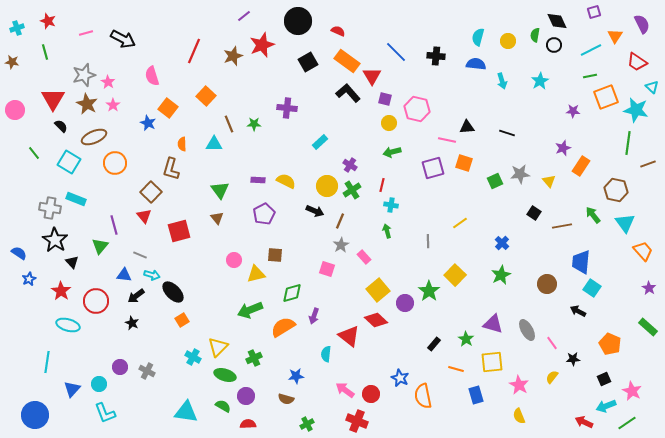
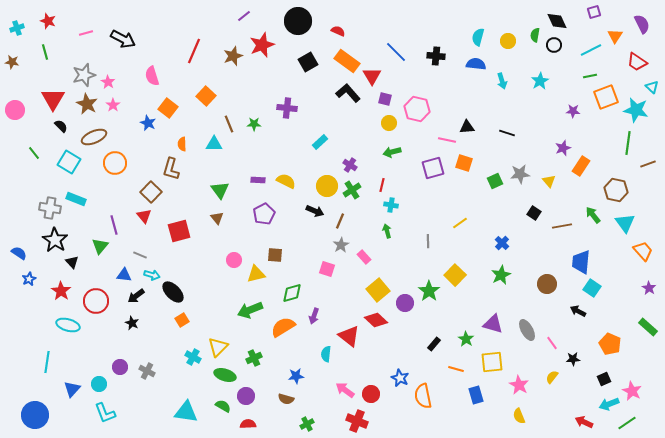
cyan arrow at (606, 406): moved 3 px right, 2 px up
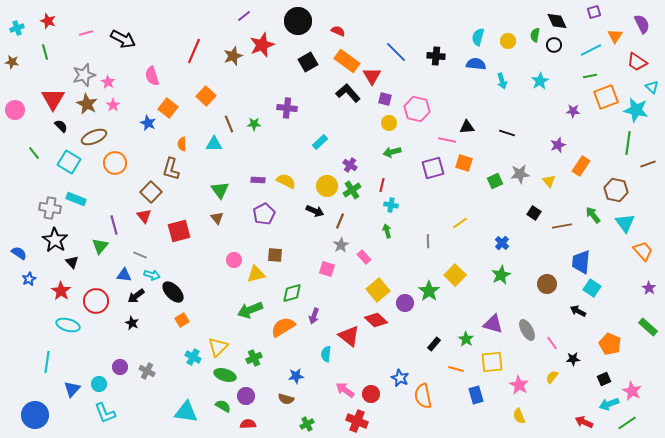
purple star at (563, 148): moved 5 px left, 3 px up
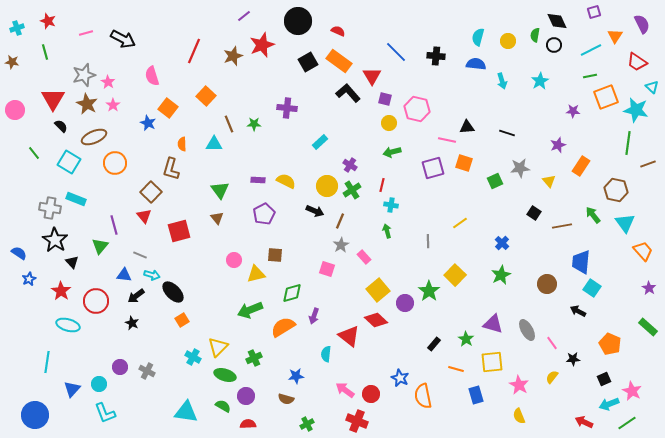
orange rectangle at (347, 61): moved 8 px left
gray star at (520, 174): moved 6 px up
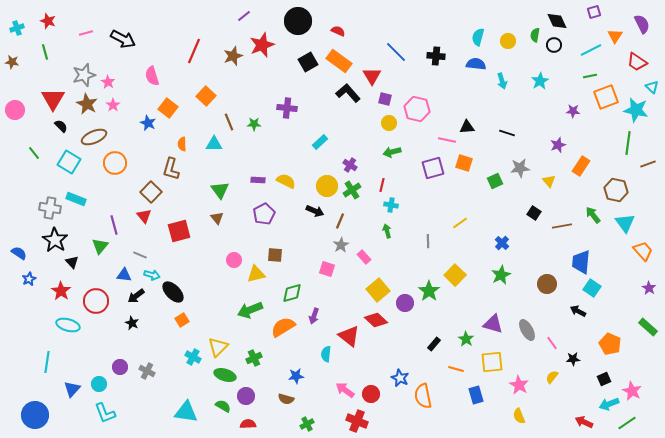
brown line at (229, 124): moved 2 px up
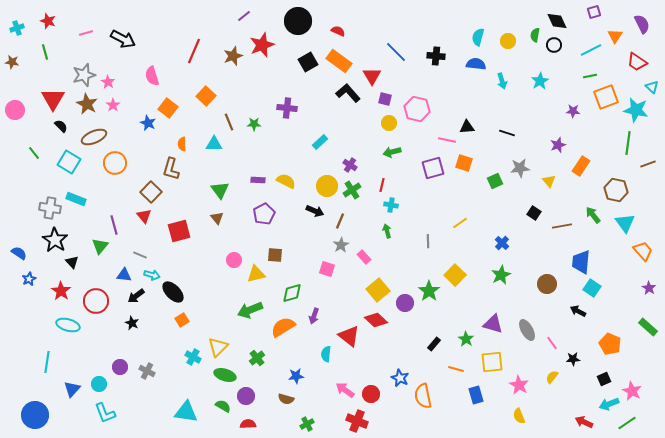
green cross at (254, 358): moved 3 px right; rotated 14 degrees counterclockwise
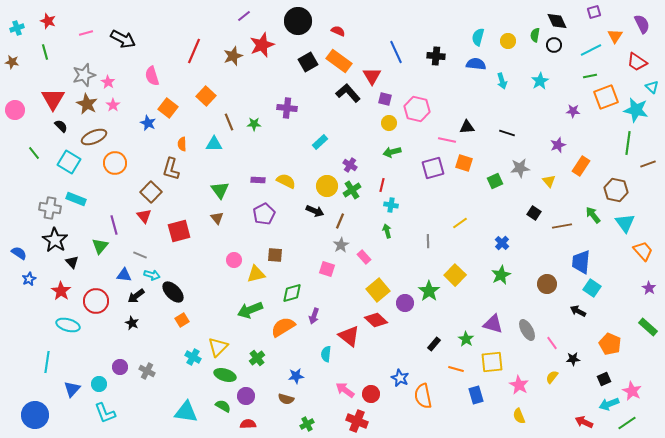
blue line at (396, 52): rotated 20 degrees clockwise
